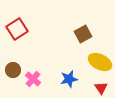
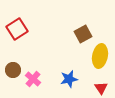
yellow ellipse: moved 6 px up; rotated 75 degrees clockwise
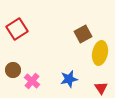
yellow ellipse: moved 3 px up
pink cross: moved 1 px left, 2 px down
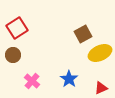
red square: moved 1 px up
yellow ellipse: rotated 55 degrees clockwise
brown circle: moved 15 px up
blue star: rotated 24 degrees counterclockwise
red triangle: rotated 40 degrees clockwise
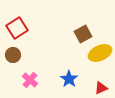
pink cross: moved 2 px left, 1 px up
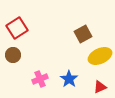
yellow ellipse: moved 3 px down
pink cross: moved 10 px right, 1 px up; rotated 28 degrees clockwise
red triangle: moved 1 px left, 1 px up
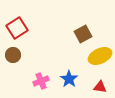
pink cross: moved 1 px right, 2 px down
red triangle: rotated 32 degrees clockwise
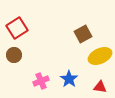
brown circle: moved 1 px right
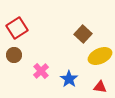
brown square: rotated 18 degrees counterclockwise
pink cross: moved 10 px up; rotated 21 degrees counterclockwise
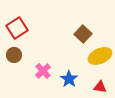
pink cross: moved 2 px right
